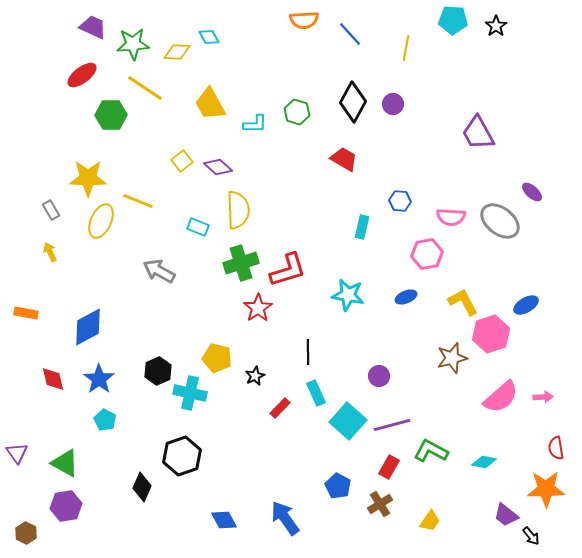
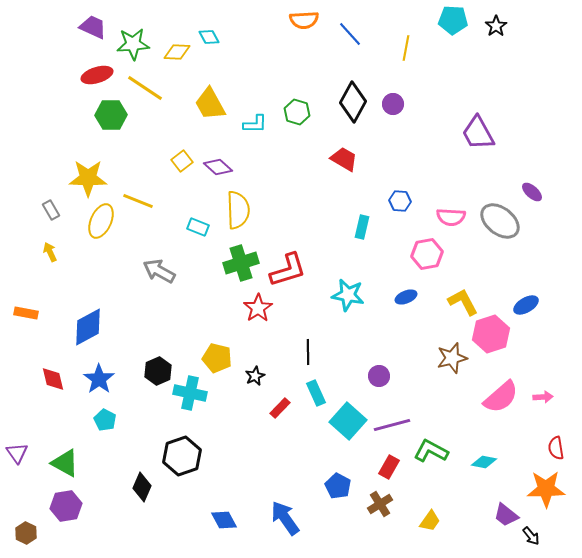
red ellipse at (82, 75): moved 15 px right; rotated 20 degrees clockwise
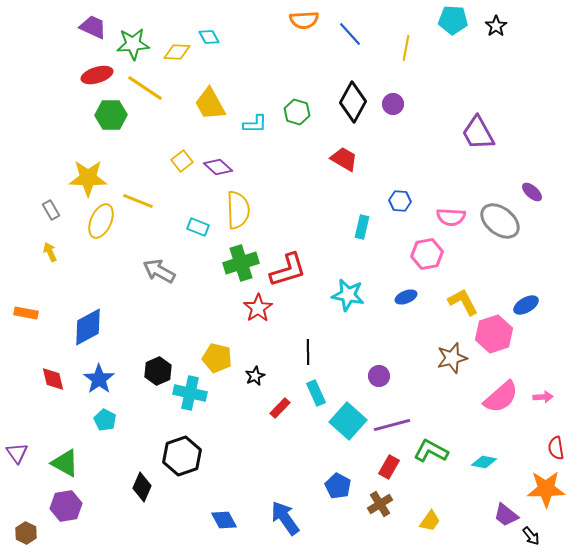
pink hexagon at (491, 334): moved 3 px right
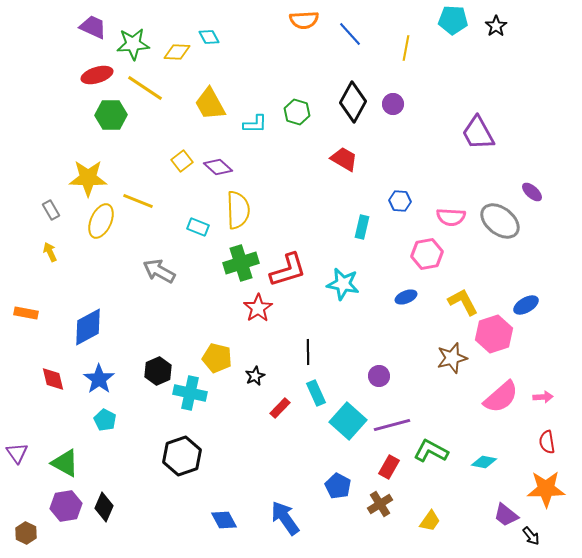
cyan star at (348, 295): moved 5 px left, 11 px up
red semicircle at (556, 448): moved 9 px left, 6 px up
black diamond at (142, 487): moved 38 px left, 20 px down
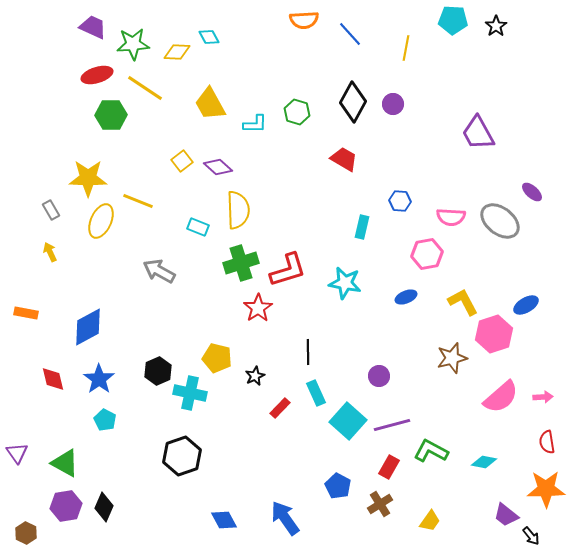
cyan star at (343, 284): moved 2 px right, 1 px up
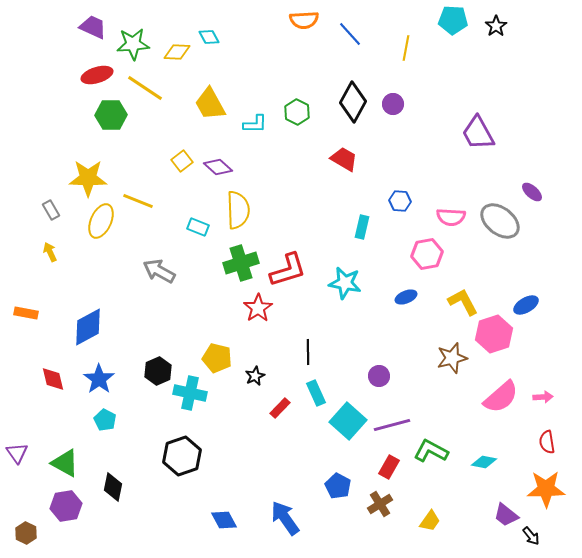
green hexagon at (297, 112): rotated 10 degrees clockwise
black diamond at (104, 507): moved 9 px right, 20 px up; rotated 12 degrees counterclockwise
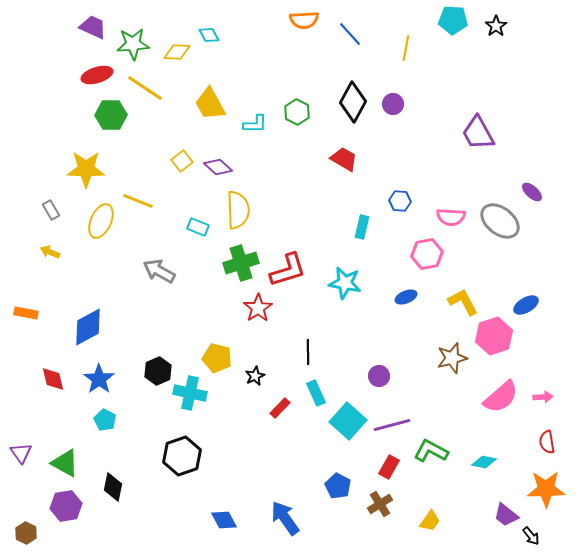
cyan diamond at (209, 37): moved 2 px up
yellow star at (88, 178): moved 2 px left, 9 px up
yellow arrow at (50, 252): rotated 42 degrees counterclockwise
pink hexagon at (494, 334): moved 2 px down
purple triangle at (17, 453): moved 4 px right
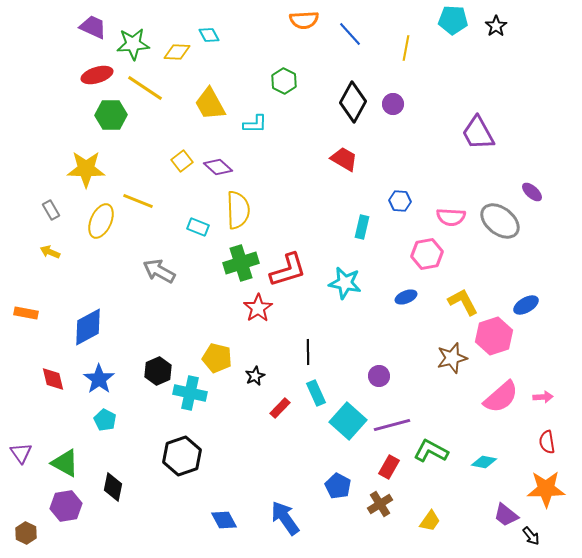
green hexagon at (297, 112): moved 13 px left, 31 px up
